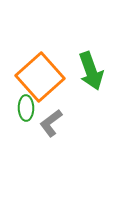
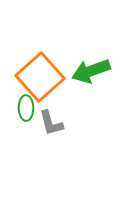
green arrow: rotated 90 degrees clockwise
gray L-shape: rotated 68 degrees counterclockwise
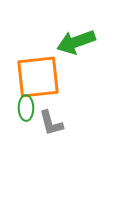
green arrow: moved 15 px left, 29 px up
orange square: moved 2 px left; rotated 36 degrees clockwise
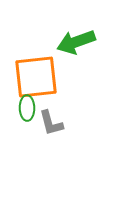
orange square: moved 2 px left
green ellipse: moved 1 px right
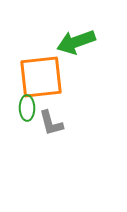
orange square: moved 5 px right
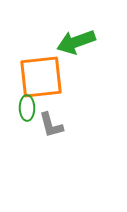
gray L-shape: moved 2 px down
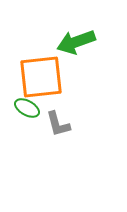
green ellipse: rotated 60 degrees counterclockwise
gray L-shape: moved 7 px right, 1 px up
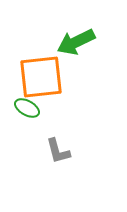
green arrow: rotated 6 degrees counterclockwise
gray L-shape: moved 27 px down
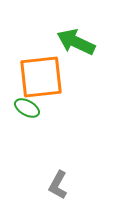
green arrow: rotated 51 degrees clockwise
gray L-shape: moved 34 px down; rotated 44 degrees clockwise
